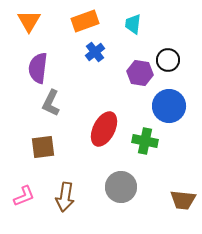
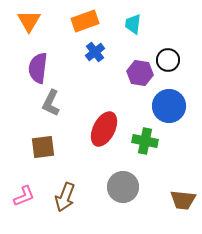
gray circle: moved 2 px right
brown arrow: rotated 12 degrees clockwise
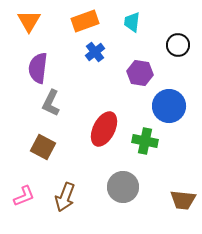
cyan trapezoid: moved 1 px left, 2 px up
black circle: moved 10 px right, 15 px up
brown square: rotated 35 degrees clockwise
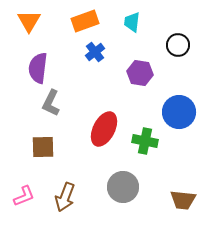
blue circle: moved 10 px right, 6 px down
brown square: rotated 30 degrees counterclockwise
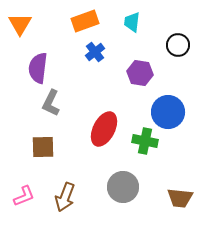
orange triangle: moved 9 px left, 3 px down
blue circle: moved 11 px left
brown trapezoid: moved 3 px left, 2 px up
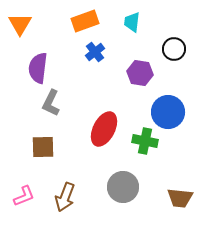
black circle: moved 4 px left, 4 px down
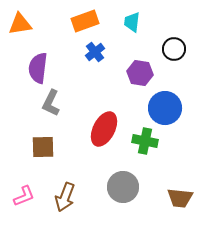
orange triangle: rotated 50 degrees clockwise
blue circle: moved 3 px left, 4 px up
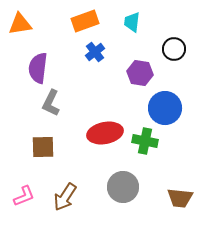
red ellipse: moved 1 px right, 4 px down; rotated 52 degrees clockwise
brown arrow: rotated 12 degrees clockwise
